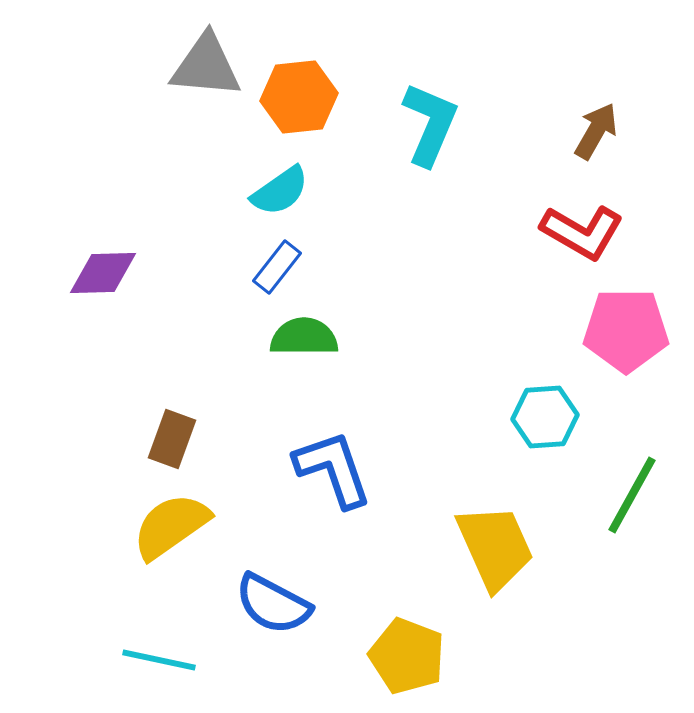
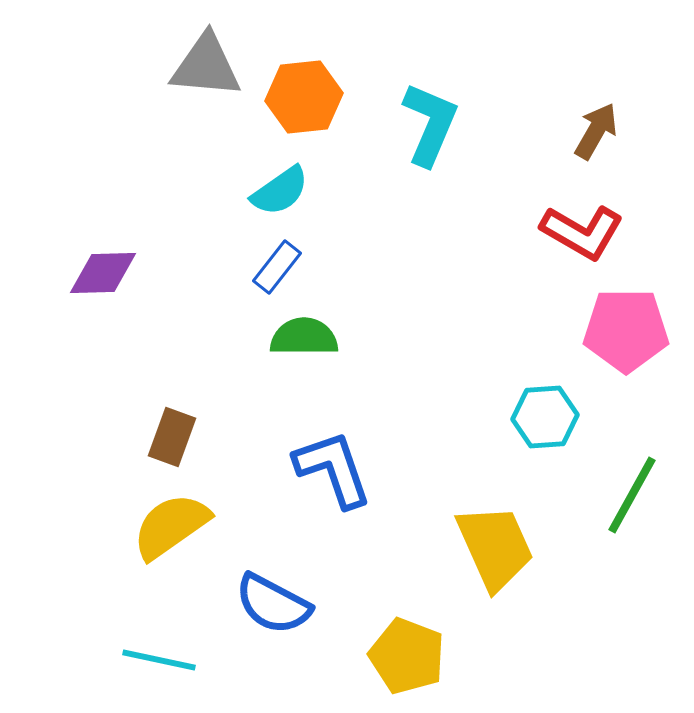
orange hexagon: moved 5 px right
brown rectangle: moved 2 px up
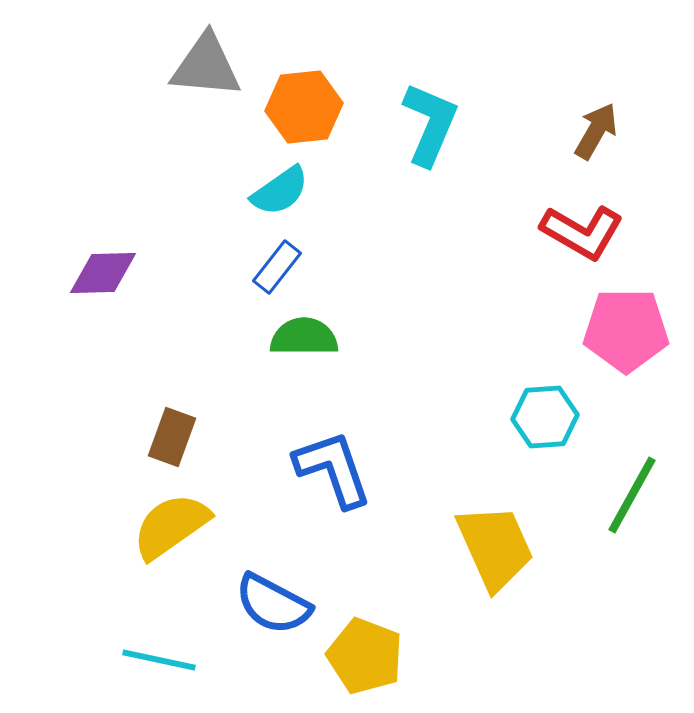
orange hexagon: moved 10 px down
yellow pentagon: moved 42 px left
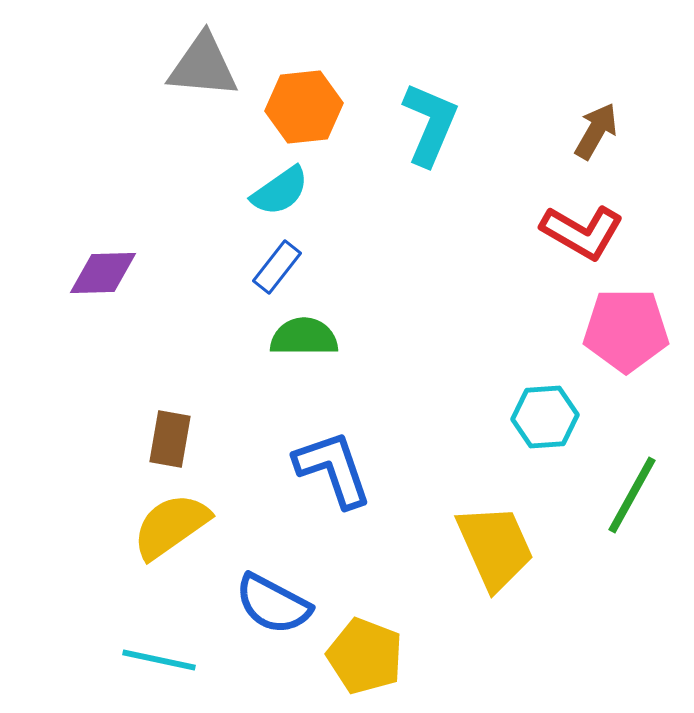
gray triangle: moved 3 px left
brown rectangle: moved 2 px left, 2 px down; rotated 10 degrees counterclockwise
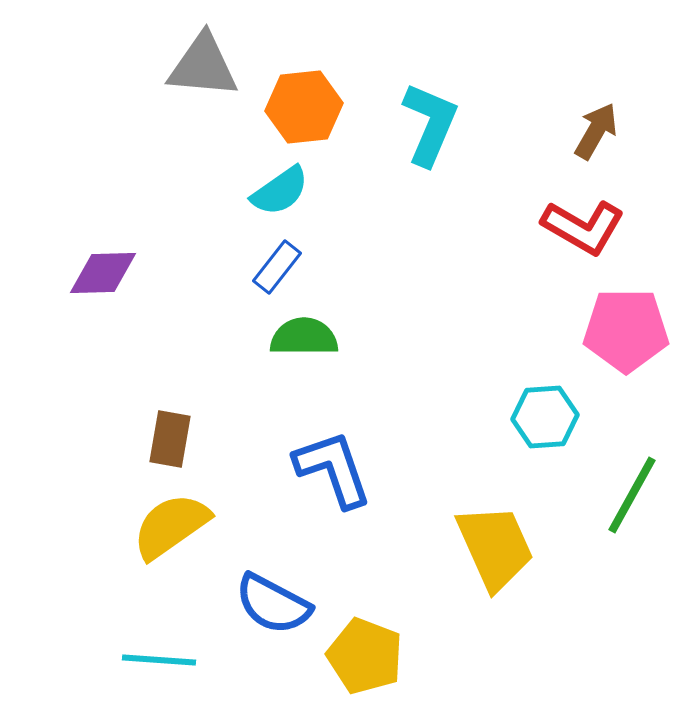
red L-shape: moved 1 px right, 5 px up
cyan line: rotated 8 degrees counterclockwise
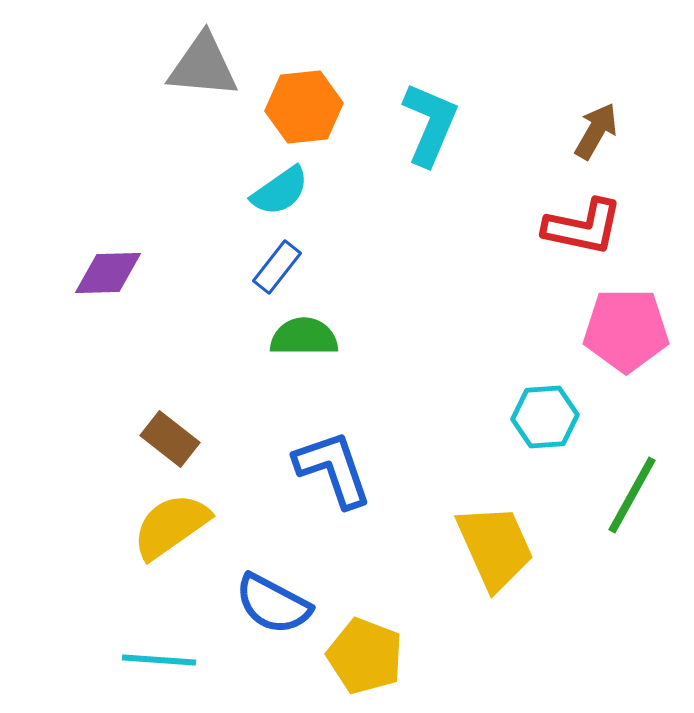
red L-shape: rotated 18 degrees counterclockwise
purple diamond: moved 5 px right
brown rectangle: rotated 62 degrees counterclockwise
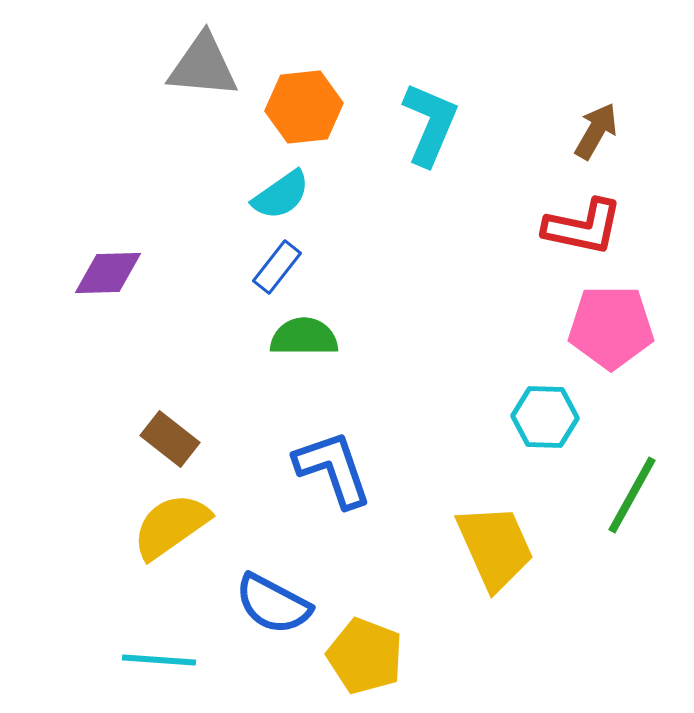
cyan semicircle: moved 1 px right, 4 px down
pink pentagon: moved 15 px left, 3 px up
cyan hexagon: rotated 6 degrees clockwise
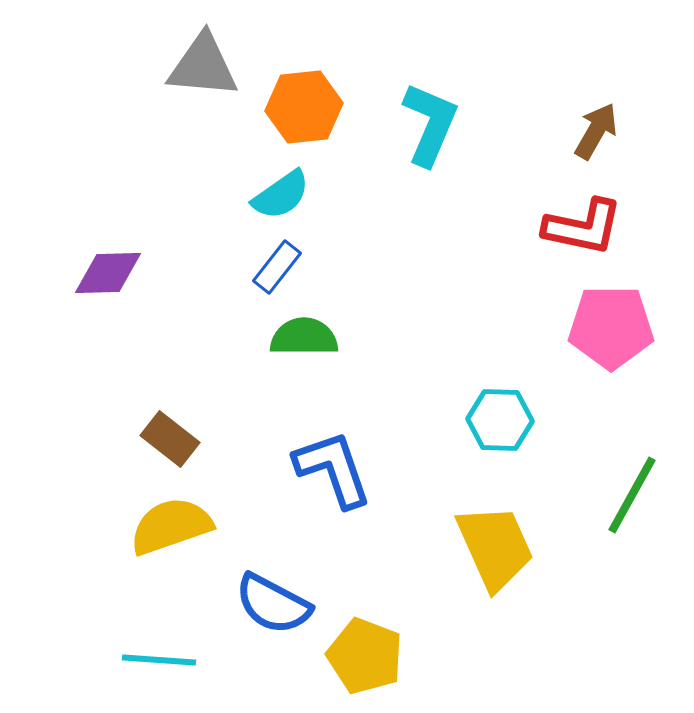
cyan hexagon: moved 45 px left, 3 px down
yellow semicircle: rotated 16 degrees clockwise
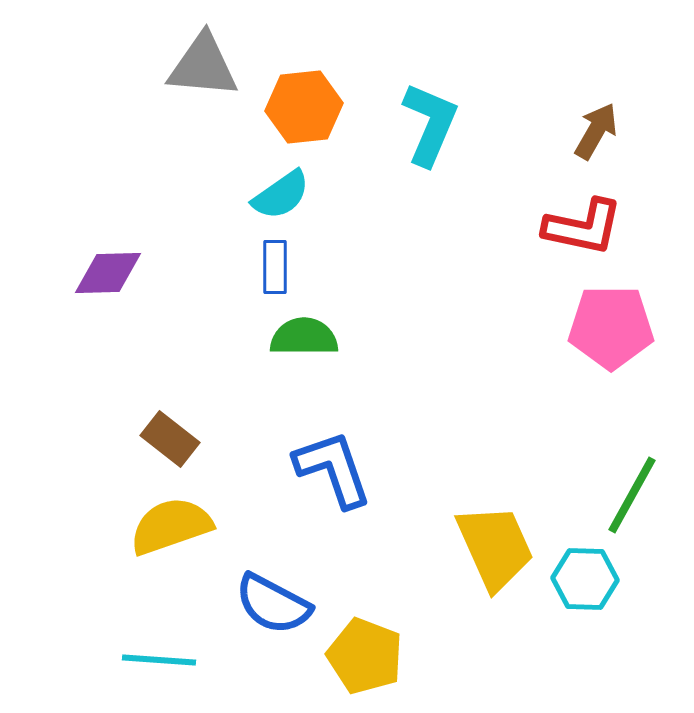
blue rectangle: moved 2 px left; rotated 38 degrees counterclockwise
cyan hexagon: moved 85 px right, 159 px down
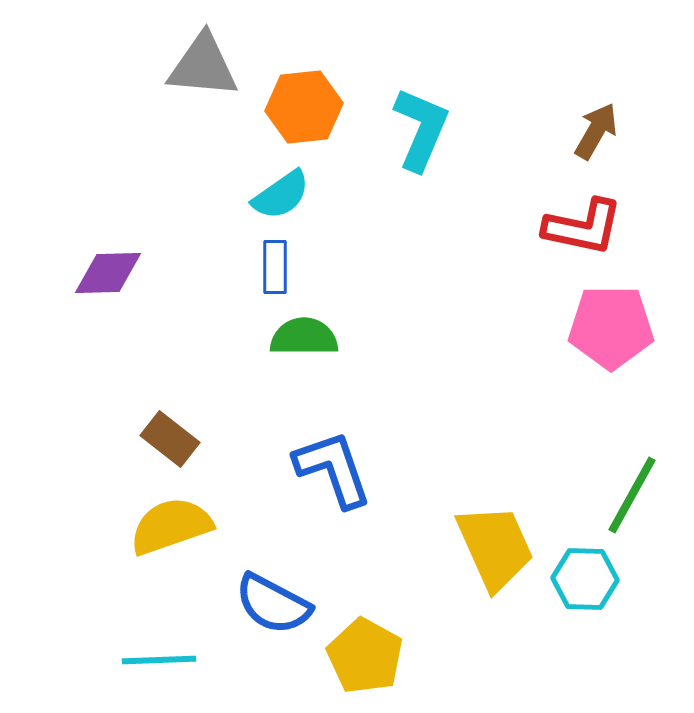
cyan L-shape: moved 9 px left, 5 px down
yellow pentagon: rotated 8 degrees clockwise
cyan line: rotated 6 degrees counterclockwise
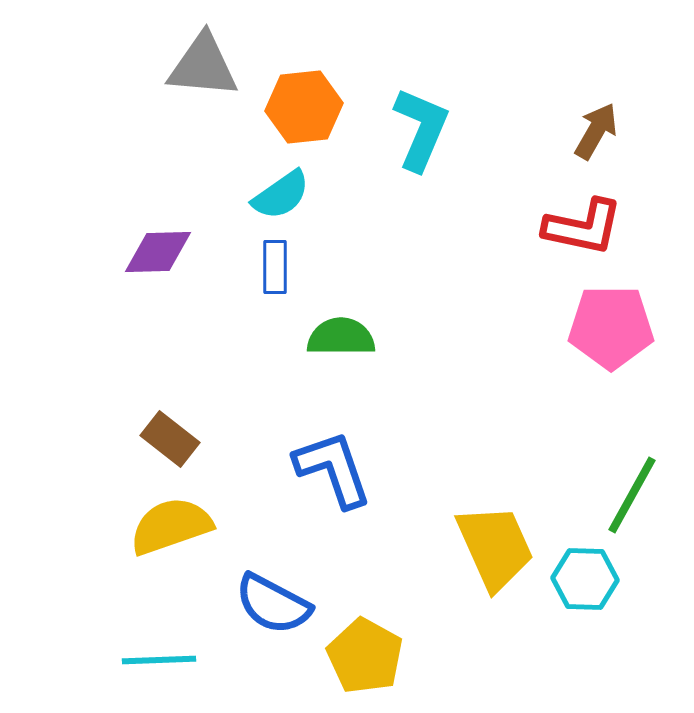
purple diamond: moved 50 px right, 21 px up
green semicircle: moved 37 px right
